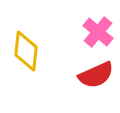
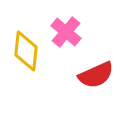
pink cross: moved 32 px left
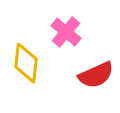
yellow diamond: moved 12 px down
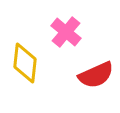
yellow diamond: moved 1 px left
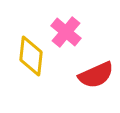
yellow diamond: moved 6 px right, 7 px up
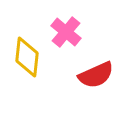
yellow diamond: moved 4 px left, 1 px down
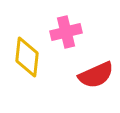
pink cross: rotated 36 degrees clockwise
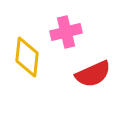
red semicircle: moved 3 px left, 1 px up
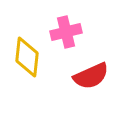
red semicircle: moved 2 px left, 2 px down
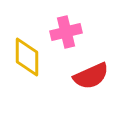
yellow diamond: rotated 6 degrees counterclockwise
